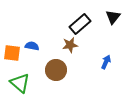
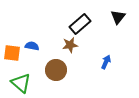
black triangle: moved 5 px right
green triangle: moved 1 px right
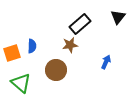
blue semicircle: rotated 80 degrees clockwise
orange square: rotated 24 degrees counterclockwise
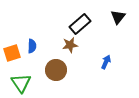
green triangle: rotated 15 degrees clockwise
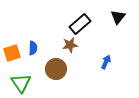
blue semicircle: moved 1 px right, 2 px down
brown circle: moved 1 px up
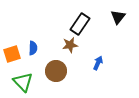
black rectangle: rotated 15 degrees counterclockwise
orange square: moved 1 px down
blue arrow: moved 8 px left, 1 px down
brown circle: moved 2 px down
green triangle: moved 2 px right, 1 px up; rotated 10 degrees counterclockwise
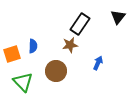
blue semicircle: moved 2 px up
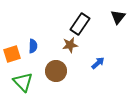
blue arrow: rotated 24 degrees clockwise
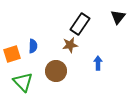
blue arrow: rotated 48 degrees counterclockwise
